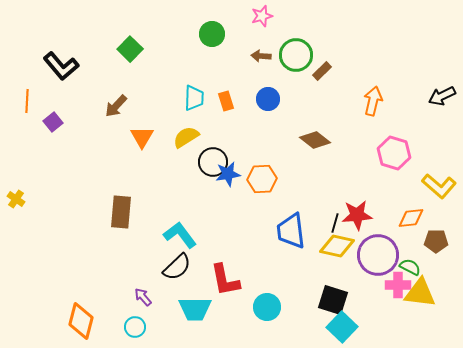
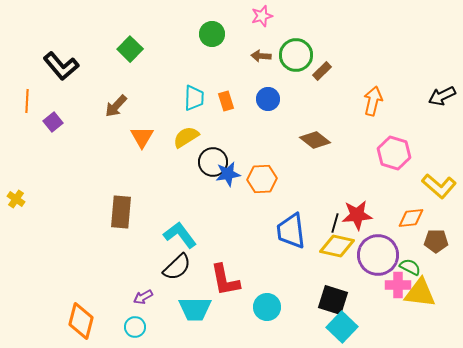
purple arrow at (143, 297): rotated 78 degrees counterclockwise
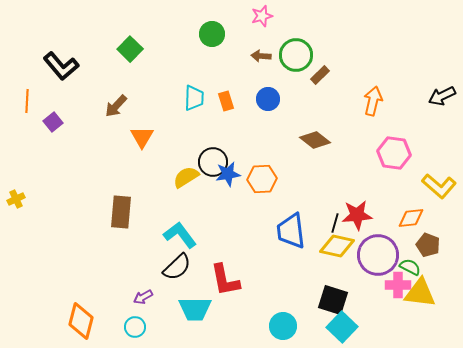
brown rectangle at (322, 71): moved 2 px left, 4 px down
yellow semicircle at (186, 137): moved 40 px down
pink hexagon at (394, 153): rotated 8 degrees counterclockwise
yellow cross at (16, 199): rotated 30 degrees clockwise
brown pentagon at (436, 241): moved 8 px left, 4 px down; rotated 20 degrees clockwise
cyan circle at (267, 307): moved 16 px right, 19 px down
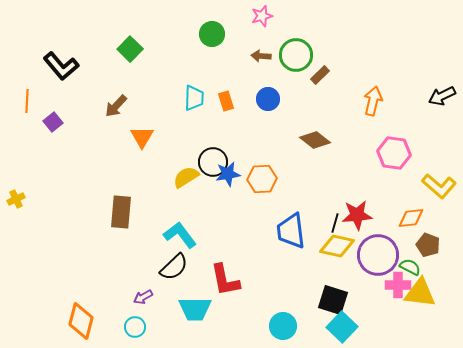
black semicircle at (177, 267): moved 3 px left
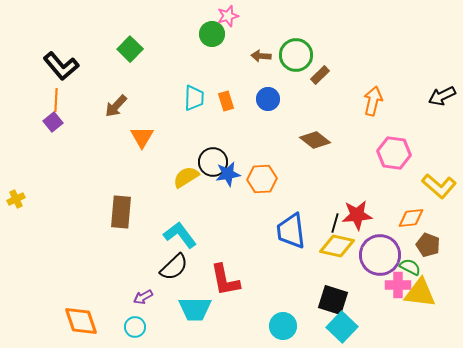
pink star at (262, 16): moved 34 px left
orange line at (27, 101): moved 29 px right, 1 px up
purple circle at (378, 255): moved 2 px right
orange diamond at (81, 321): rotated 33 degrees counterclockwise
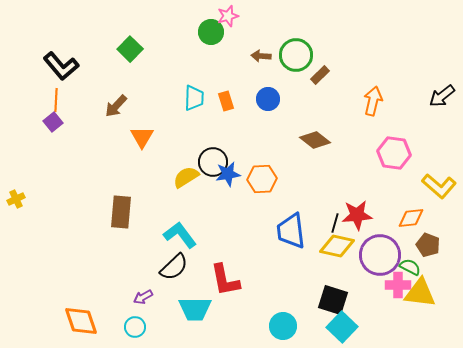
green circle at (212, 34): moved 1 px left, 2 px up
black arrow at (442, 96): rotated 12 degrees counterclockwise
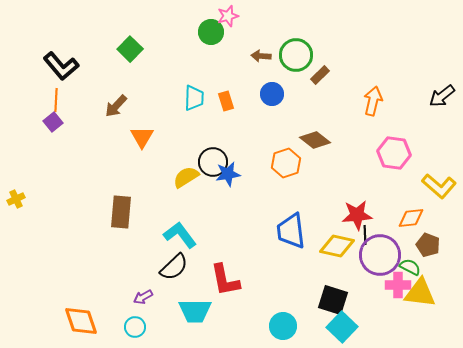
blue circle at (268, 99): moved 4 px right, 5 px up
orange hexagon at (262, 179): moved 24 px right, 16 px up; rotated 16 degrees counterclockwise
black line at (335, 223): moved 30 px right, 12 px down; rotated 18 degrees counterclockwise
cyan trapezoid at (195, 309): moved 2 px down
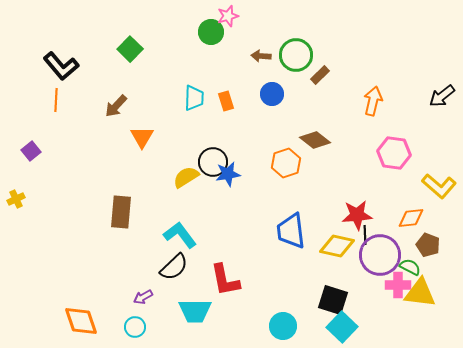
purple square at (53, 122): moved 22 px left, 29 px down
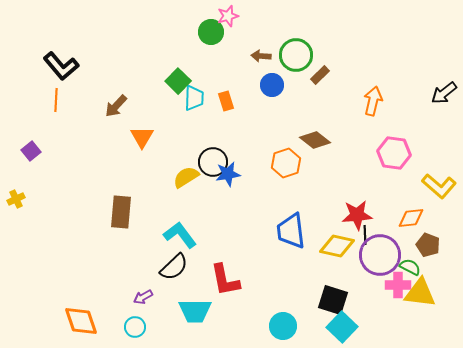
green square at (130, 49): moved 48 px right, 32 px down
blue circle at (272, 94): moved 9 px up
black arrow at (442, 96): moved 2 px right, 3 px up
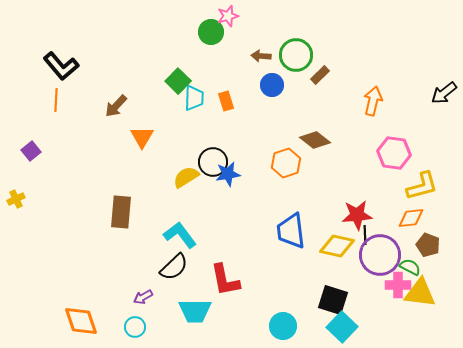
yellow L-shape at (439, 186): moved 17 px left; rotated 56 degrees counterclockwise
